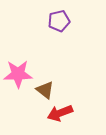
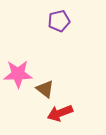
brown triangle: moved 1 px up
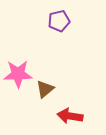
brown triangle: rotated 42 degrees clockwise
red arrow: moved 10 px right, 3 px down; rotated 30 degrees clockwise
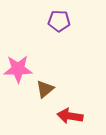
purple pentagon: rotated 15 degrees clockwise
pink star: moved 5 px up
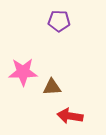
pink star: moved 5 px right, 3 px down
brown triangle: moved 7 px right, 2 px up; rotated 36 degrees clockwise
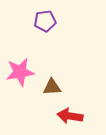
purple pentagon: moved 14 px left; rotated 10 degrees counterclockwise
pink star: moved 3 px left; rotated 8 degrees counterclockwise
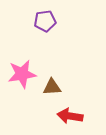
pink star: moved 2 px right, 2 px down
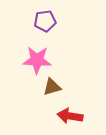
pink star: moved 15 px right, 14 px up; rotated 12 degrees clockwise
brown triangle: rotated 12 degrees counterclockwise
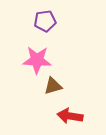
brown triangle: moved 1 px right, 1 px up
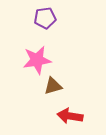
purple pentagon: moved 3 px up
pink star: rotated 12 degrees counterclockwise
